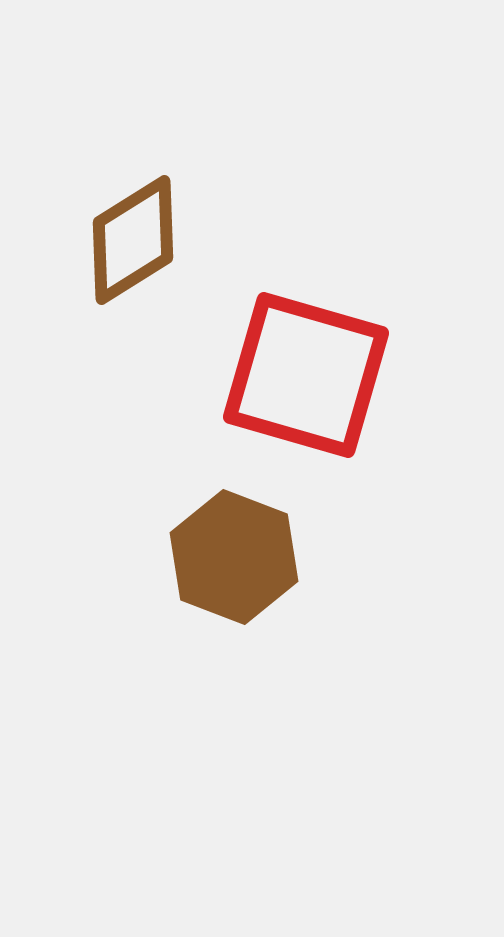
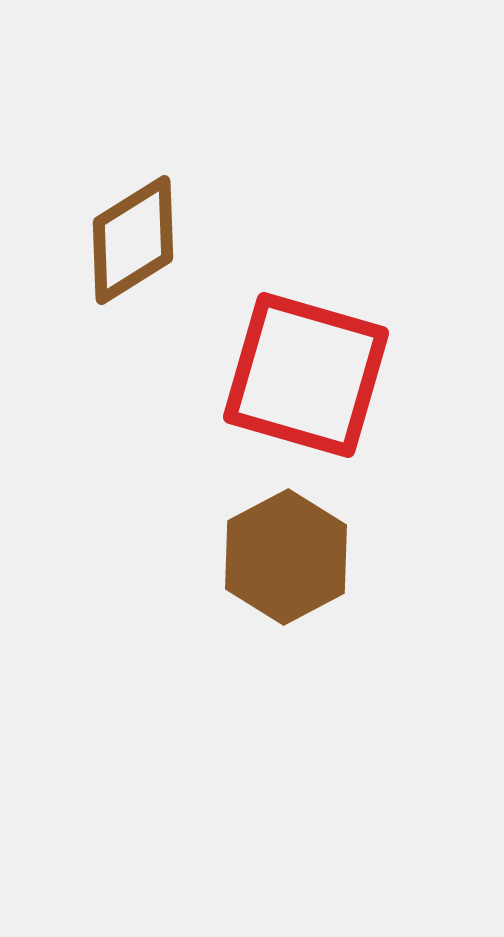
brown hexagon: moved 52 px right; rotated 11 degrees clockwise
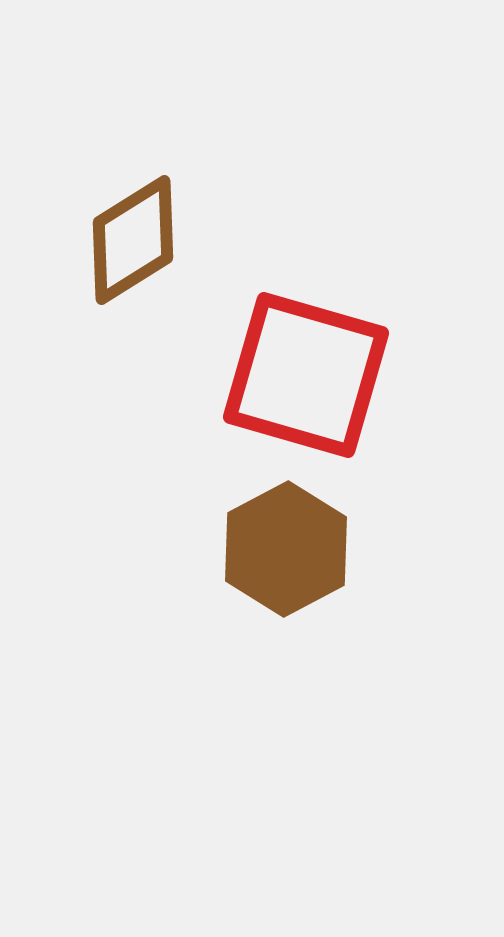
brown hexagon: moved 8 px up
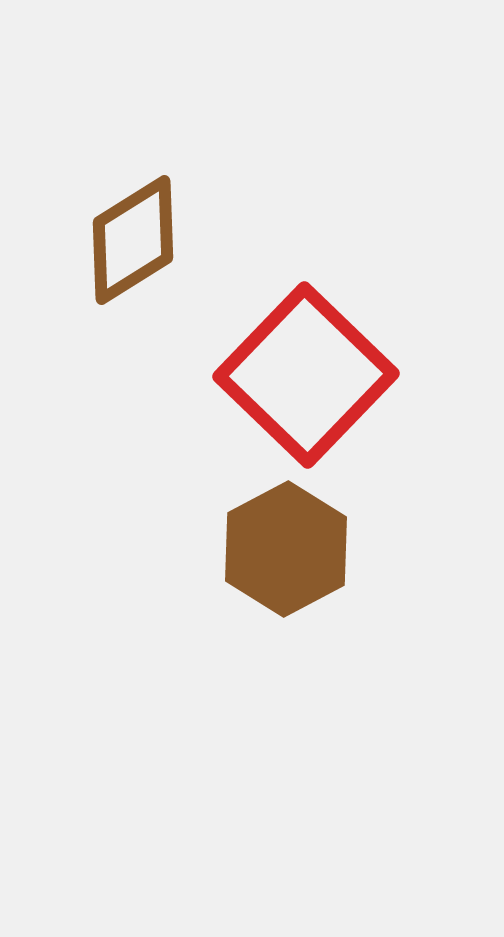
red square: rotated 28 degrees clockwise
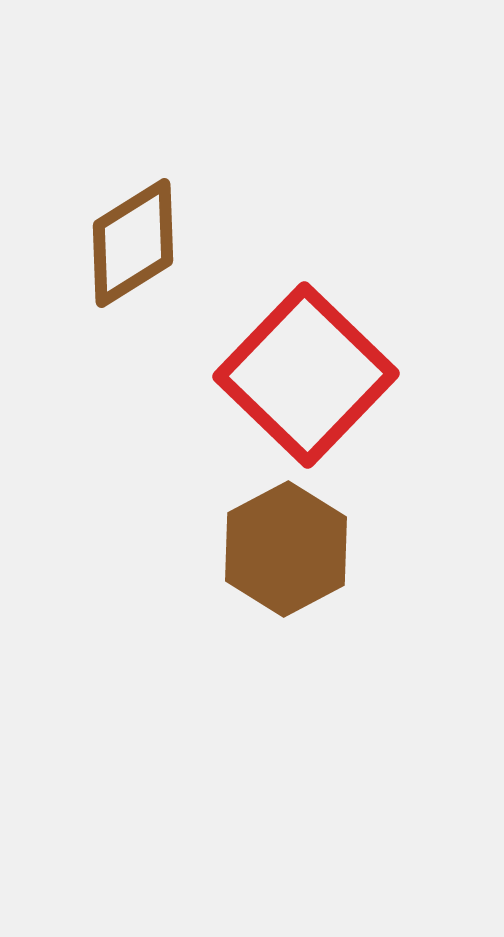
brown diamond: moved 3 px down
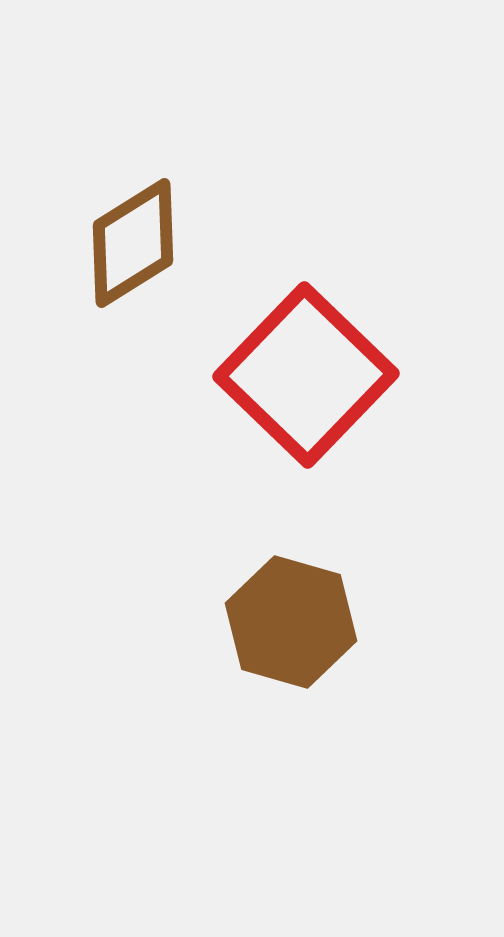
brown hexagon: moved 5 px right, 73 px down; rotated 16 degrees counterclockwise
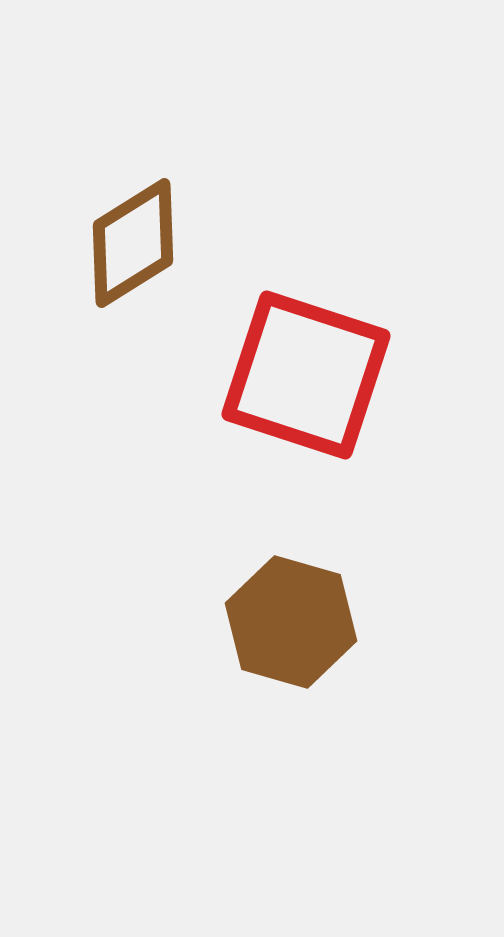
red square: rotated 26 degrees counterclockwise
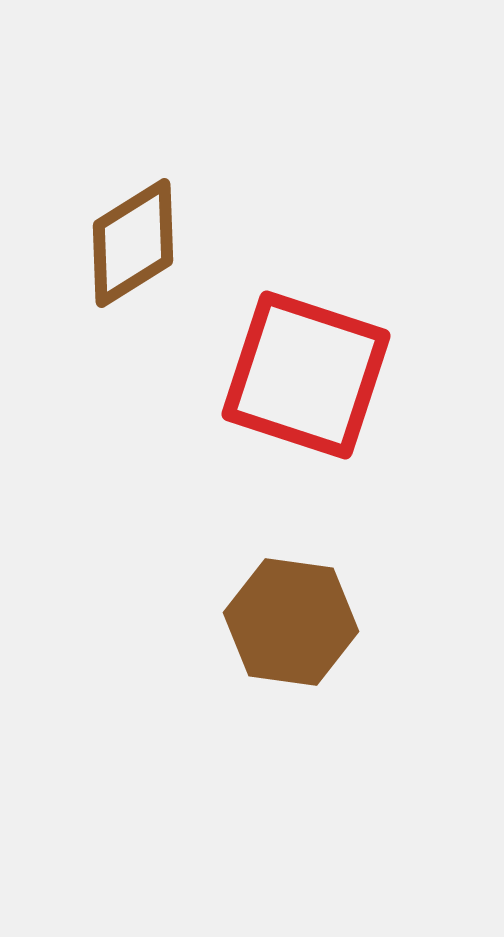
brown hexagon: rotated 8 degrees counterclockwise
